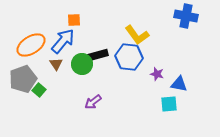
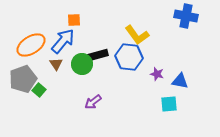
blue triangle: moved 1 px right, 3 px up
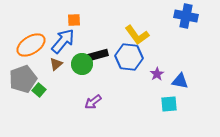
brown triangle: rotated 24 degrees clockwise
purple star: rotated 24 degrees clockwise
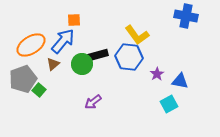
brown triangle: moved 3 px left
cyan square: rotated 24 degrees counterclockwise
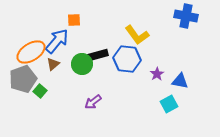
blue arrow: moved 6 px left
orange ellipse: moved 7 px down
blue hexagon: moved 2 px left, 2 px down
green square: moved 1 px right, 1 px down
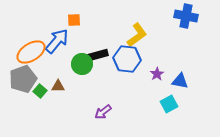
yellow L-shape: rotated 90 degrees counterclockwise
brown triangle: moved 5 px right, 22 px down; rotated 40 degrees clockwise
purple arrow: moved 10 px right, 10 px down
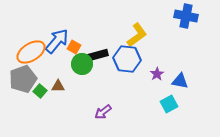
orange square: moved 27 px down; rotated 32 degrees clockwise
